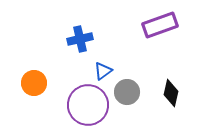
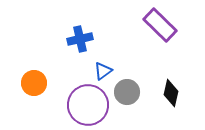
purple rectangle: rotated 64 degrees clockwise
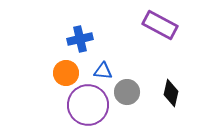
purple rectangle: rotated 16 degrees counterclockwise
blue triangle: rotated 42 degrees clockwise
orange circle: moved 32 px right, 10 px up
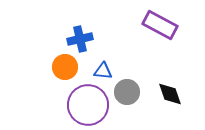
orange circle: moved 1 px left, 6 px up
black diamond: moved 1 px left, 1 px down; rotated 32 degrees counterclockwise
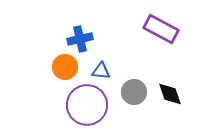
purple rectangle: moved 1 px right, 4 px down
blue triangle: moved 2 px left
gray circle: moved 7 px right
purple circle: moved 1 px left
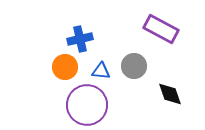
gray circle: moved 26 px up
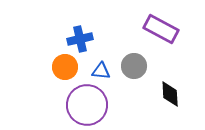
black diamond: rotated 16 degrees clockwise
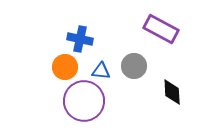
blue cross: rotated 25 degrees clockwise
black diamond: moved 2 px right, 2 px up
purple circle: moved 3 px left, 4 px up
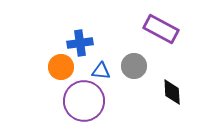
blue cross: moved 4 px down; rotated 20 degrees counterclockwise
orange circle: moved 4 px left
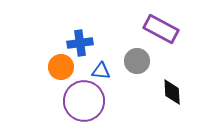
gray circle: moved 3 px right, 5 px up
